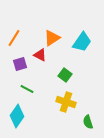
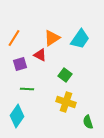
cyan trapezoid: moved 2 px left, 3 px up
green line: rotated 24 degrees counterclockwise
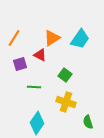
green line: moved 7 px right, 2 px up
cyan diamond: moved 20 px right, 7 px down
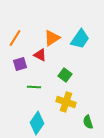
orange line: moved 1 px right
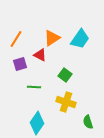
orange line: moved 1 px right, 1 px down
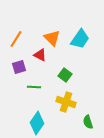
orange triangle: rotated 42 degrees counterclockwise
purple square: moved 1 px left, 3 px down
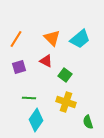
cyan trapezoid: rotated 15 degrees clockwise
red triangle: moved 6 px right, 6 px down
green line: moved 5 px left, 11 px down
cyan diamond: moved 1 px left, 3 px up
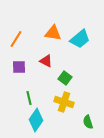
orange triangle: moved 1 px right, 5 px up; rotated 36 degrees counterclockwise
purple square: rotated 16 degrees clockwise
green square: moved 3 px down
green line: rotated 72 degrees clockwise
yellow cross: moved 2 px left
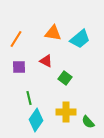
yellow cross: moved 2 px right, 10 px down; rotated 18 degrees counterclockwise
green semicircle: rotated 24 degrees counterclockwise
